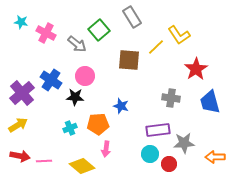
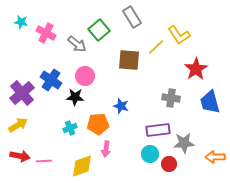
yellow diamond: rotated 60 degrees counterclockwise
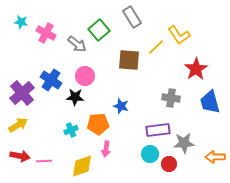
cyan cross: moved 1 px right, 2 px down
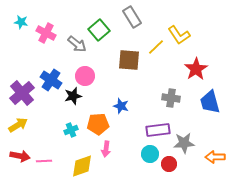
black star: moved 2 px left, 1 px up; rotated 18 degrees counterclockwise
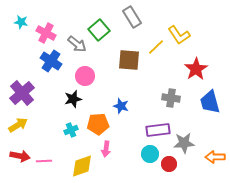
blue cross: moved 19 px up
black star: moved 3 px down
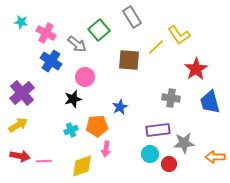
pink circle: moved 1 px down
blue star: moved 1 px left, 1 px down; rotated 28 degrees clockwise
orange pentagon: moved 1 px left, 2 px down
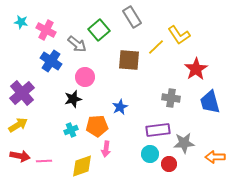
pink cross: moved 3 px up
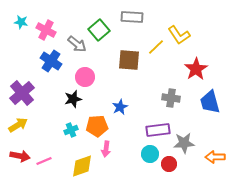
gray rectangle: rotated 55 degrees counterclockwise
pink line: rotated 21 degrees counterclockwise
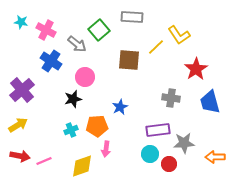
purple cross: moved 3 px up
